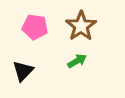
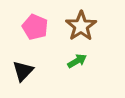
pink pentagon: rotated 15 degrees clockwise
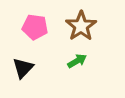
pink pentagon: rotated 15 degrees counterclockwise
black triangle: moved 3 px up
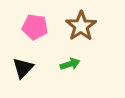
green arrow: moved 7 px left, 3 px down; rotated 12 degrees clockwise
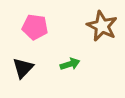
brown star: moved 21 px right; rotated 12 degrees counterclockwise
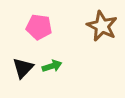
pink pentagon: moved 4 px right
green arrow: moved 18 px left, 2 px down
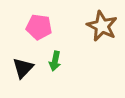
green arrow: moved 3 px right, 5 px up; rotated 120 degrees clockwise
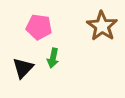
brown star: rotated 8 degrees clockwise
green arrow: moved 2 px left, 3 px up
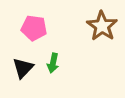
pink pentagon: moved 5 px left, 1 px down
green arrow: moved 5 px down
